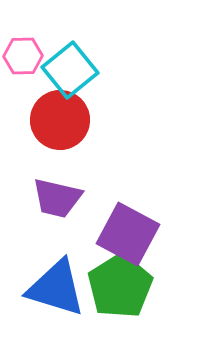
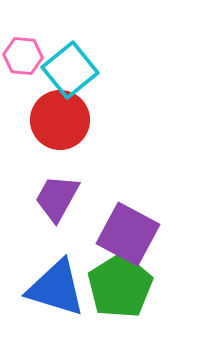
pink hexagon: rotated 6 degrees clockwise
purple trapezoid: rotated 106 degrees clockwise
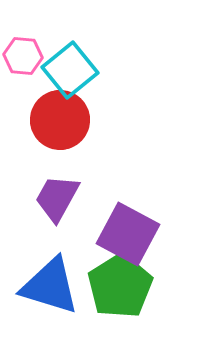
blue triangle: moved 6 px left, 2 px up
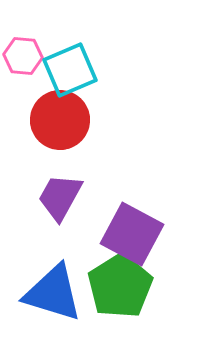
cyan square: rotated 16 degrees clockwise
purple trapezoid: moved 3 px right, 1 px up
purple square: moved 4 px right
blue triangle: moved 3 px right, 7 px down
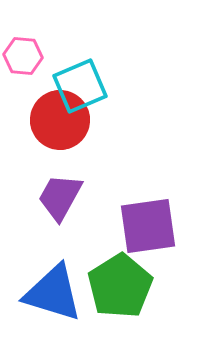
cyan square: moved 10 px right, 16 px down
purple square: moved 16 px right, 8 px up; rotated 36 degrees counterclockwise
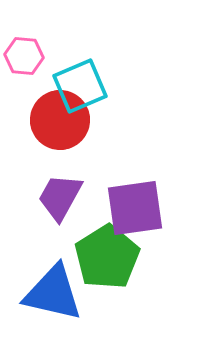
pink hexagon: moved 1 px right
purple square: moved 13 px left, 18 px up
green pentagon: moved 13 px left, 29 px up
blue triangle: rotated 4 degrees counterclockwise
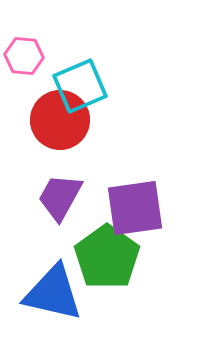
green pentagon: rotated 4 degrees counterclockwise
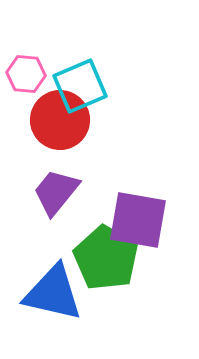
pink hexagon: moved 2 px right, 18 px down
purple trapezoid: moved 4 px left, 5 px up; rotated 10 degrees clockwise
purple square: moved 3 px right, 12 px down; rotated 18 degrees clockwise
green pentagon: moved 1 px left, 1 px down; rotated 6 degrees counterclockwise
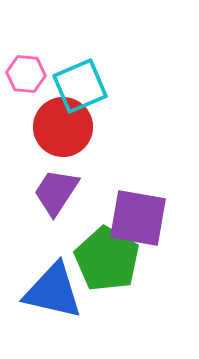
red circle: moved 3 px right, 7 px down
purple trapezoid: rotated 6 degrees counterclockwise
purple square: moved 2 px up
green pentagon: moved 1 px right, 1 px down
blue triangle: moved 2 px up
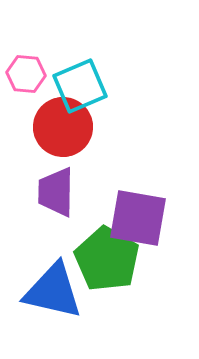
purple trapezoid: rotated 32 degrees counterclockwise
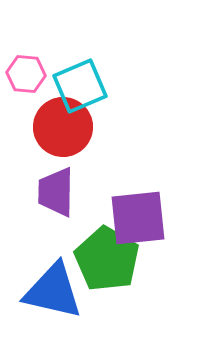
purple square: rotated 16 degrees counterclockwise
